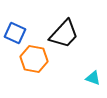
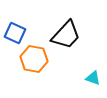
black trapezoid: moved 2 px right, 1 px down
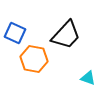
cyan triangle: moved 5 px left
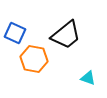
black trapezoid: rotated 8 degrees clockwise
